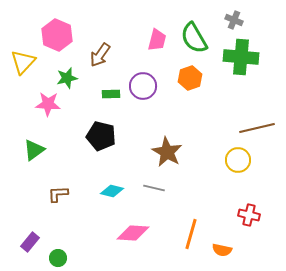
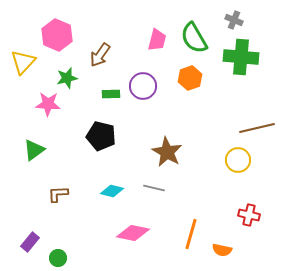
pink diamond: rotated 8 degrees clockwise
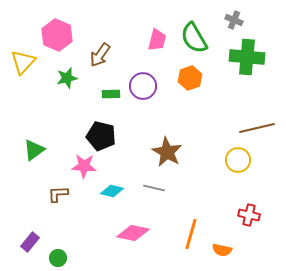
green cross: moved 6 px right
pink star: moved 36 px right, 62 px down
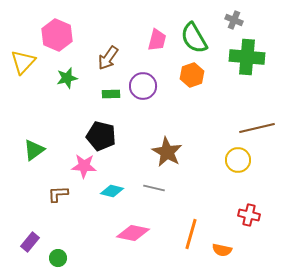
brown arrow: moved 8 px right, 3 px down
orange hexagon: moved 2 px right, 3 px up
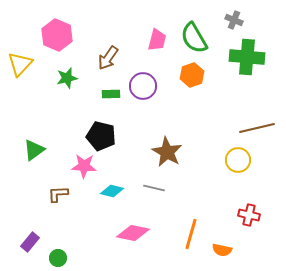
yellow triangle: moved 3 px left, 2 px down
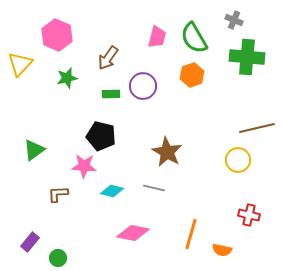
pink trapezoid: moved 3 px up
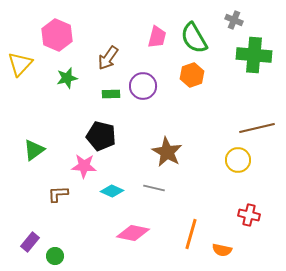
green cross: moved 7 px right, 2 px up
cyan diamond: rotated 10 degrees clockwise
green circle: moved 3 px left, 2 px up
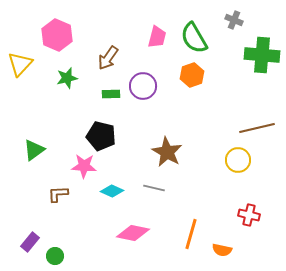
green cross: moved 8 px right
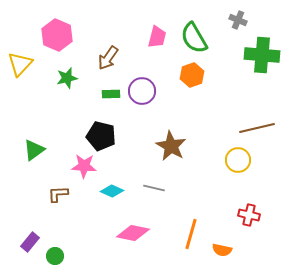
gray cross: moved 4 px right
purple circle: moved 1 px left, 5 px down
brown star: moved 4 px right, 6 px up
